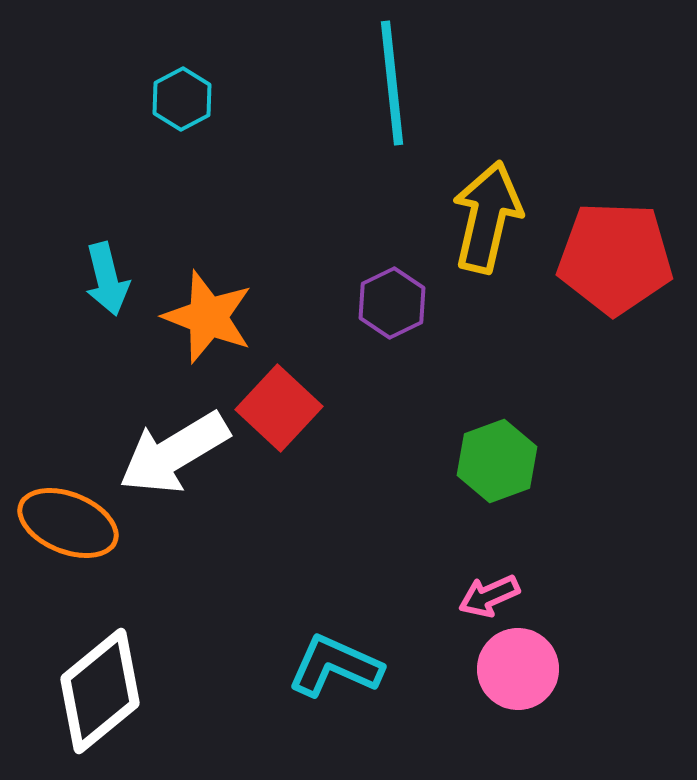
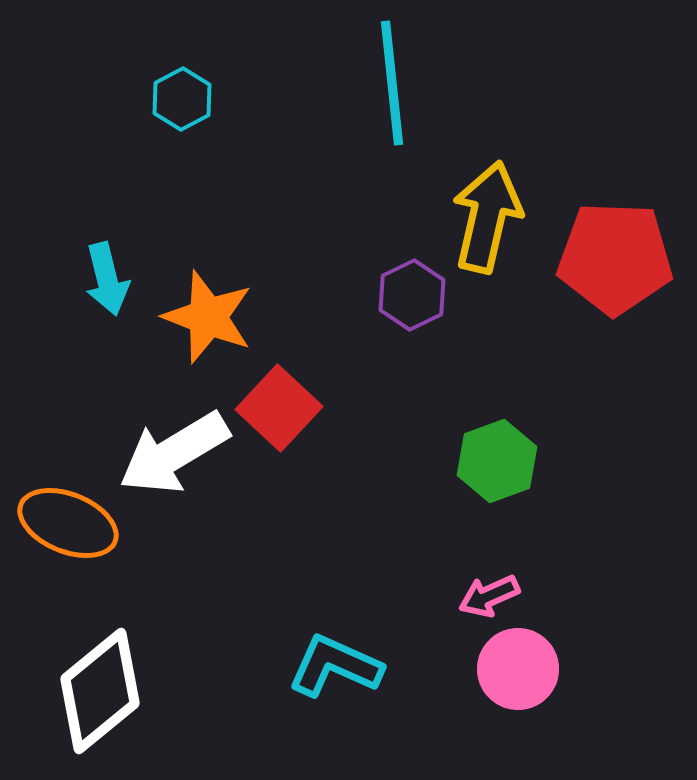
purple hexagon: moved 20 px right, 8 px up
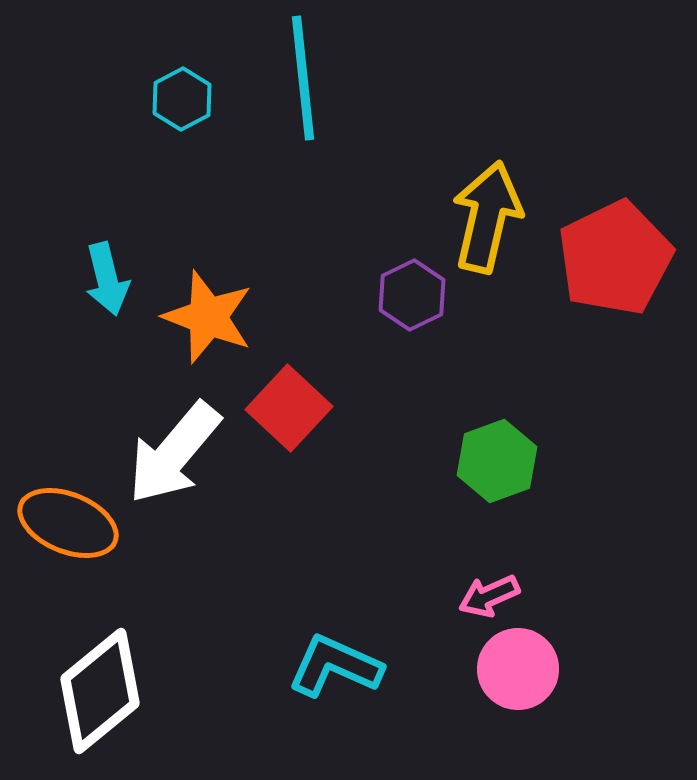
cyan line: moved 89 px left, 5 px up
red pentagon: rotated 28 degrees counterclockwise
red square: moved 10 px right
white arrow: rotated 19 degrees counterclockwise
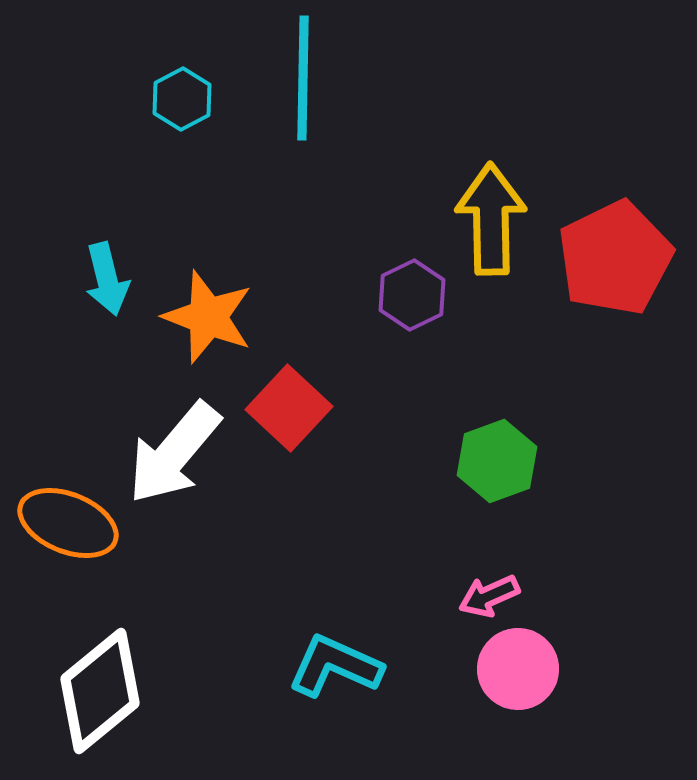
cyan line: rotated 7 degrees clockwise
yellow arrow: moved 4 px right, 2 px down; rotated 14 degrees counterclockwise
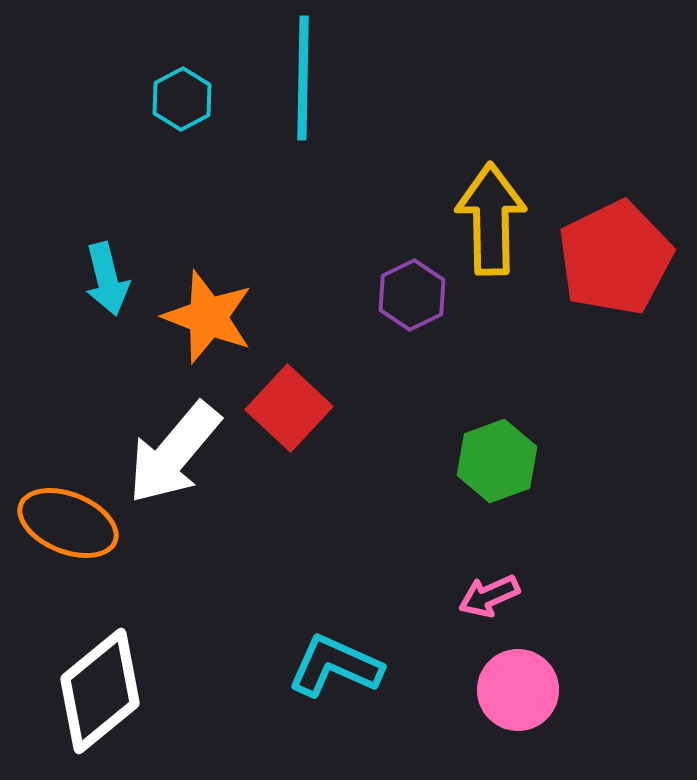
pink circle: moved 21 px down
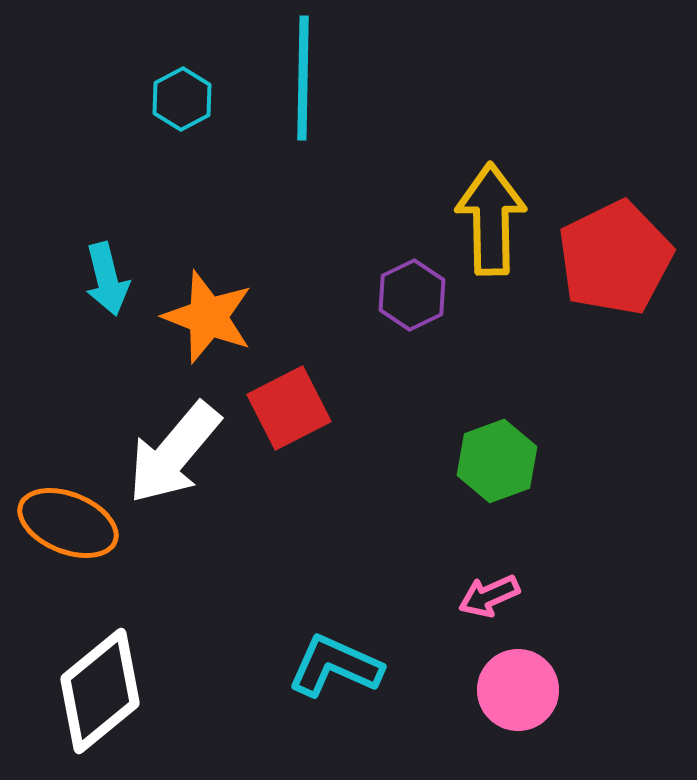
red square: rotated 20 degrees clockwise
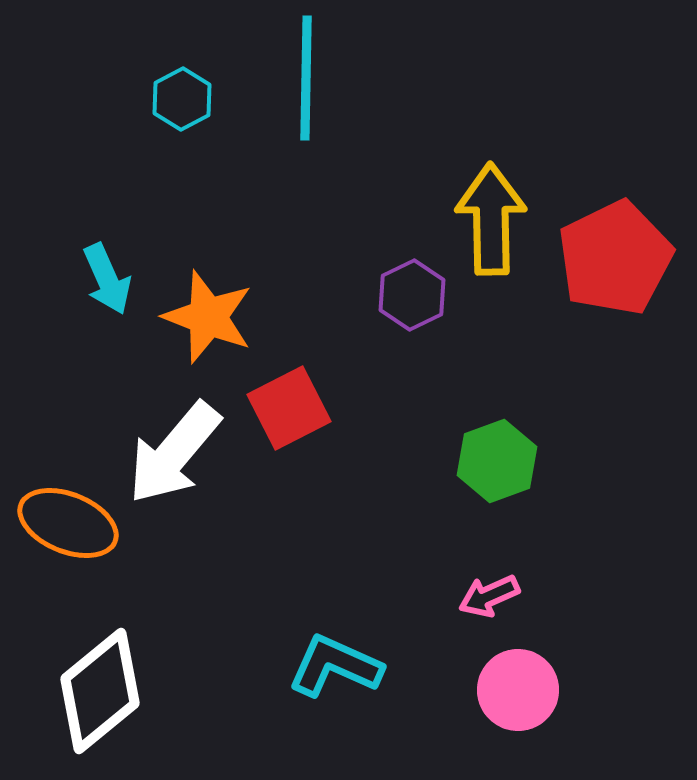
cyan line: moved 3 px right
cyan arrow: rotated 10 degrees counterclockwise
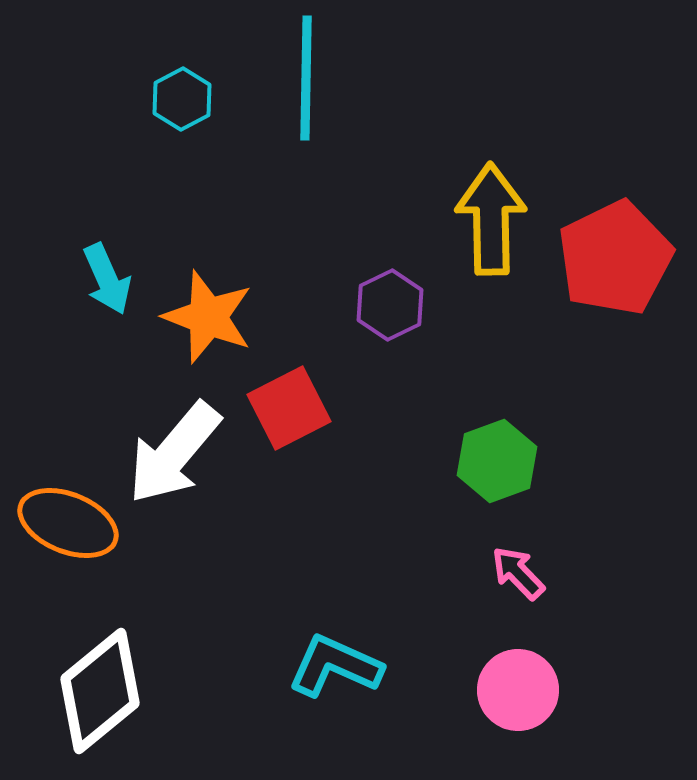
purple hexagon: moved 22 px left, 10 px down
pink arrow: moved 29 px right, 23 px up; rotated 70 degrees clockwise
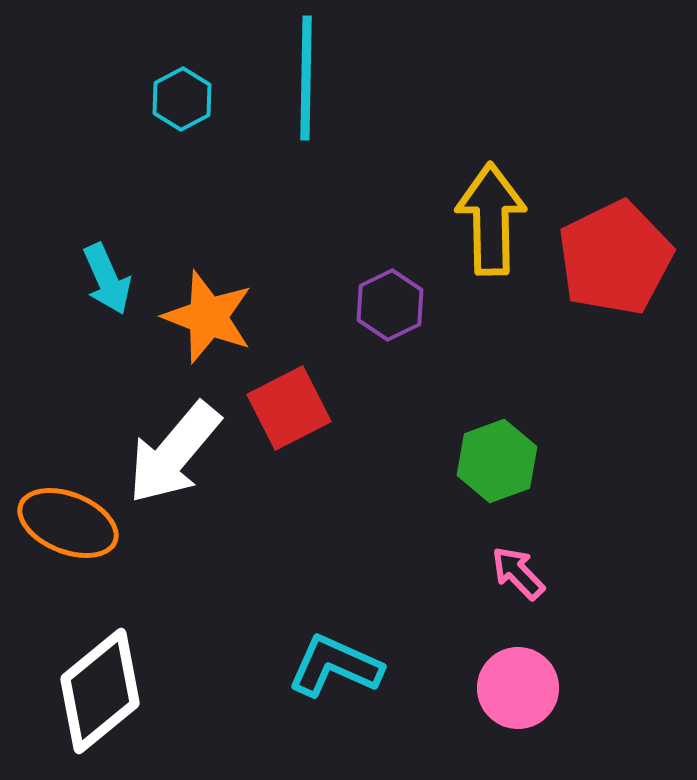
pink circle: moved 2 px up
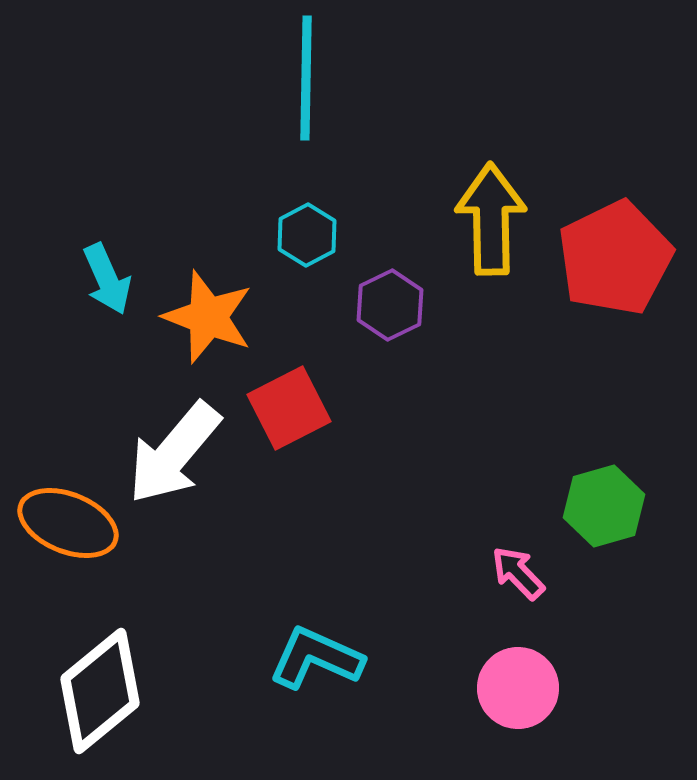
cyan hexagon: moved 125 px right, 136 px down
green hexagon: moved 107 px right, 45 px down; rotated 4 degrees clockwise
cyan L-shape: moved 19 px left, 8 px up
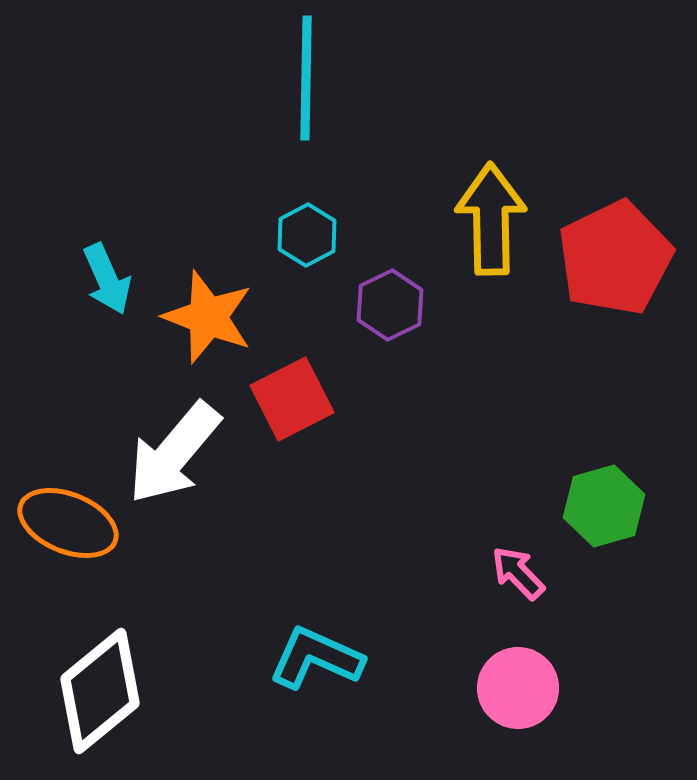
red square: moved 3 px right, 9 px up
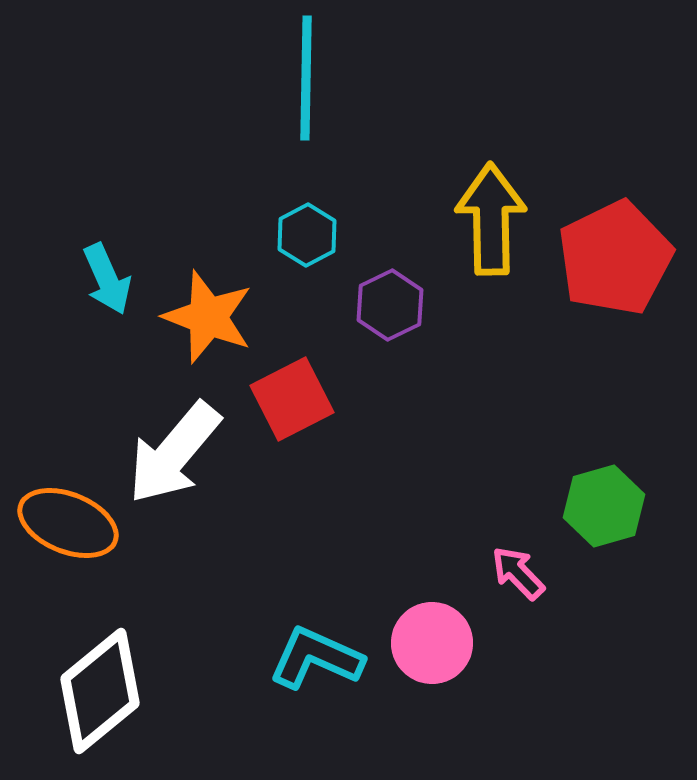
pink circle: moved 86 px left, 45 px up
